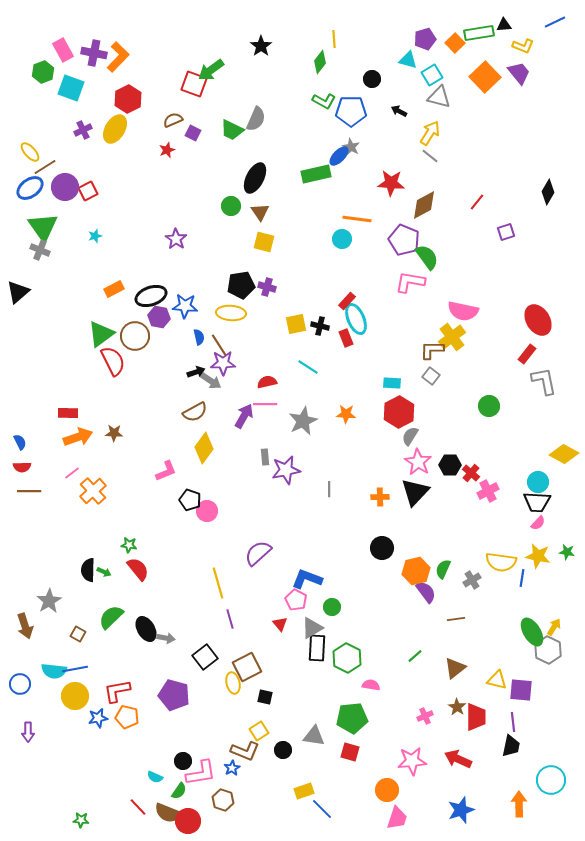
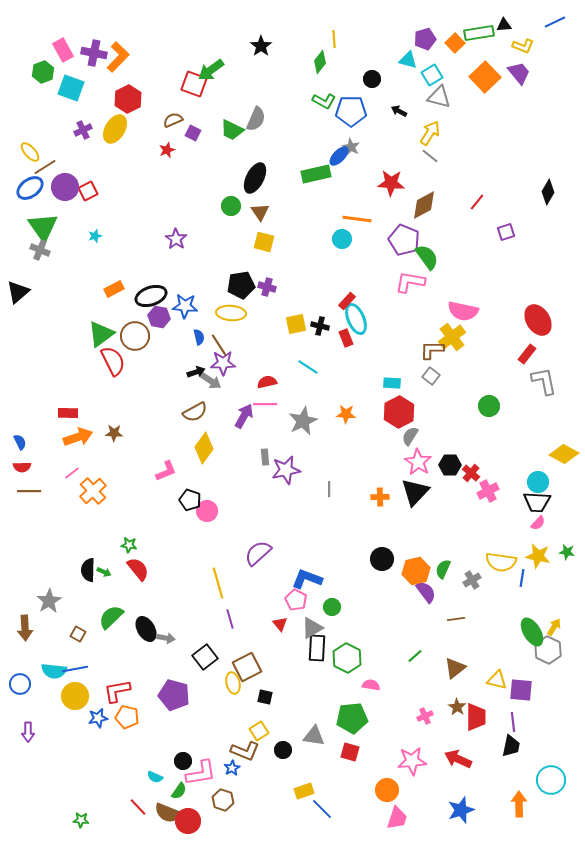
black circle at (382, 548): moved 11 px down
brown arrow at (25, 626): moved 2 px down; rotated 15 degrees clockwise
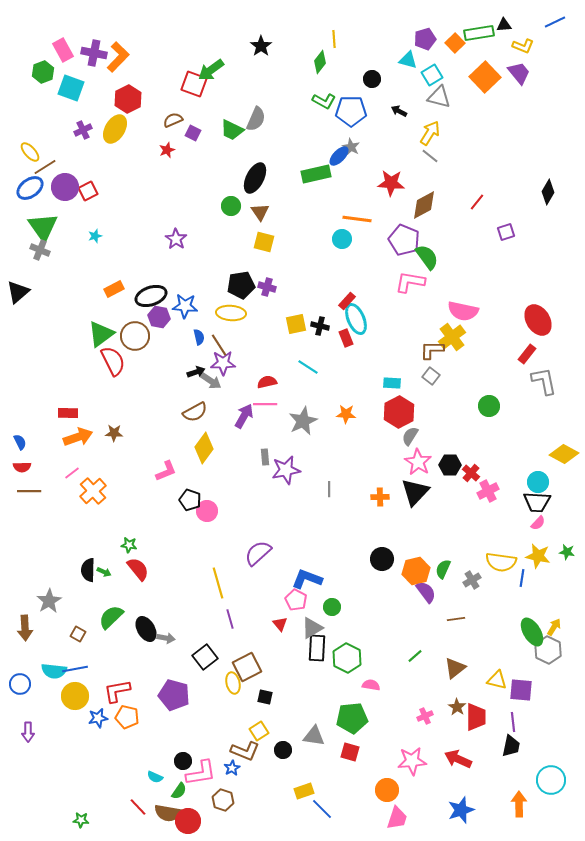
brown semicircle at (168, 813): rotated 12 degrees counterclockwise
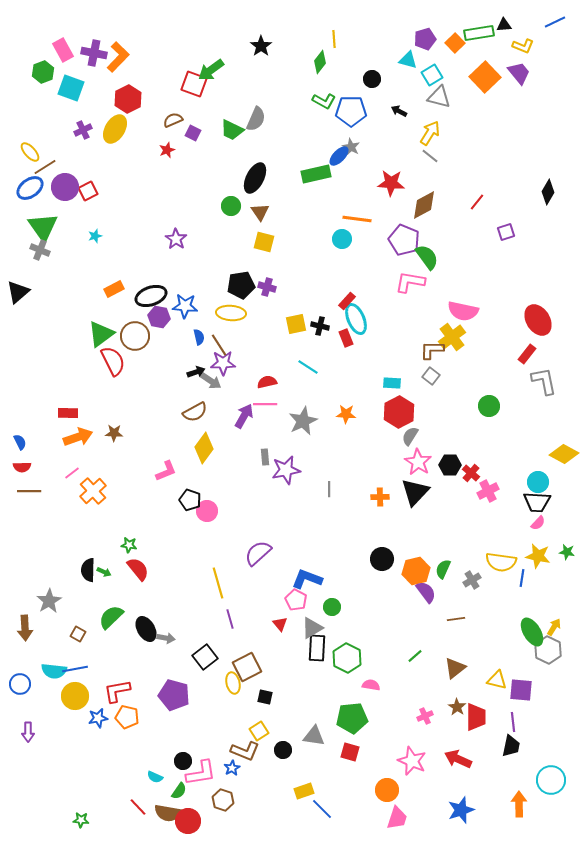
pink star at (412, 761): rotated 28 degrees clockwise
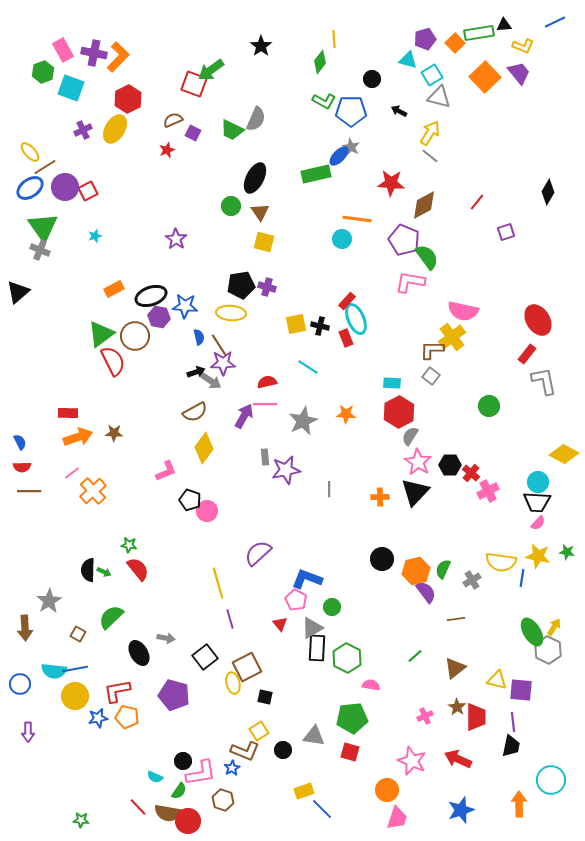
black ellipse at (146, 629): moved 7 px left, 24 px down
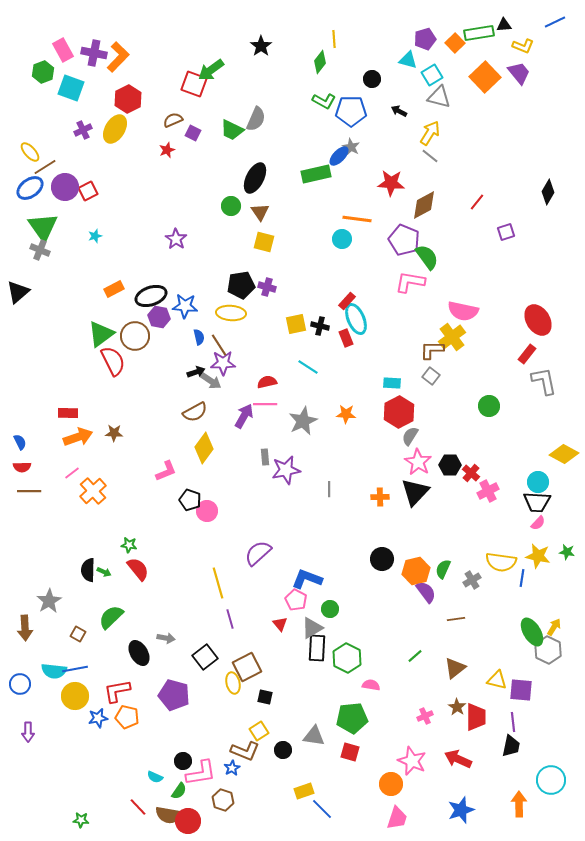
green circle at (332, 607): moved 2 px left, 2 px down
orange circle at (387, 790): moved 4 px right, 6 px up
brown semicircle at (168, 813): moved 1 px right, 2 px down
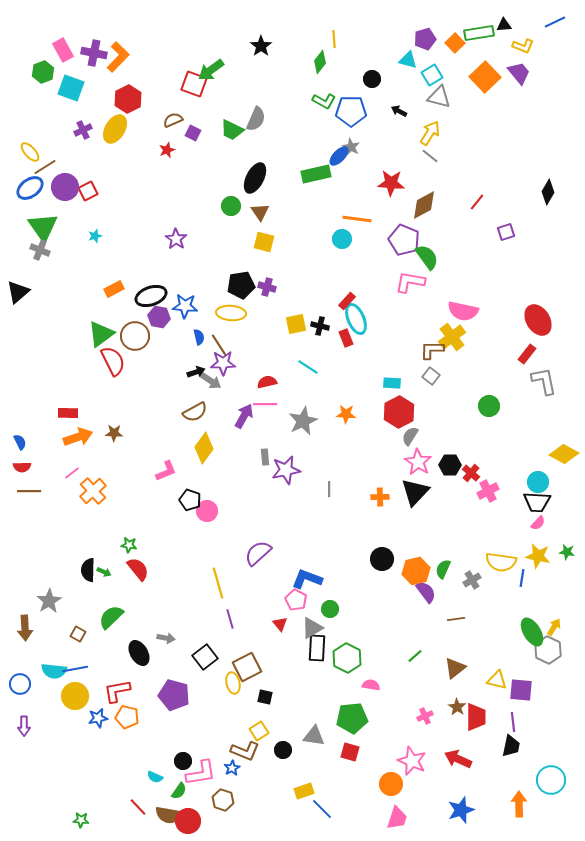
purple arrow at (28, 732): moved 4 px left, 6 px up
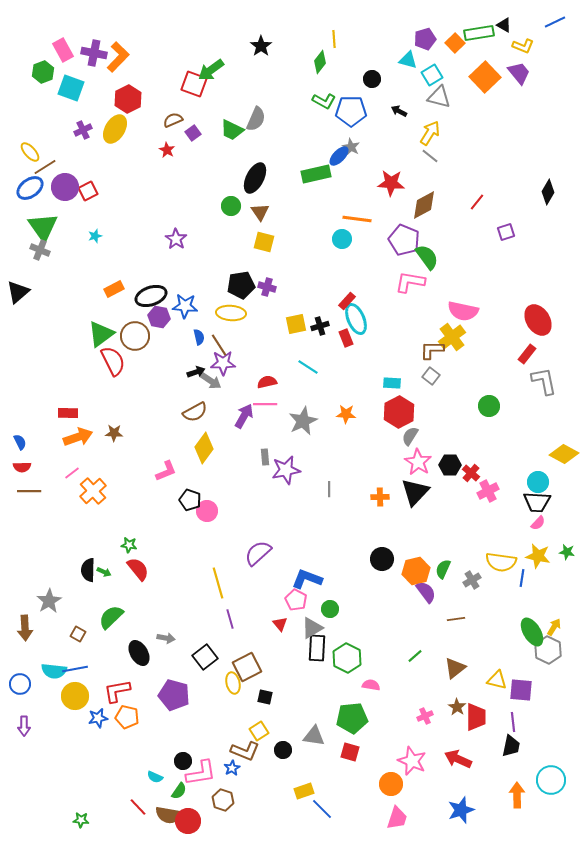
black triangle at (504, 25): rotated 35 degrees clockwise
purple square at (193, 133): rotated 28 degrees clockwise
red star at (167, 150): rotated 21 degrees counterclockwise
black cross at (320, 326): rotated 30 degrees counterclockwise
orange arrow at (519, 804): moved 2 px left, 9 px up
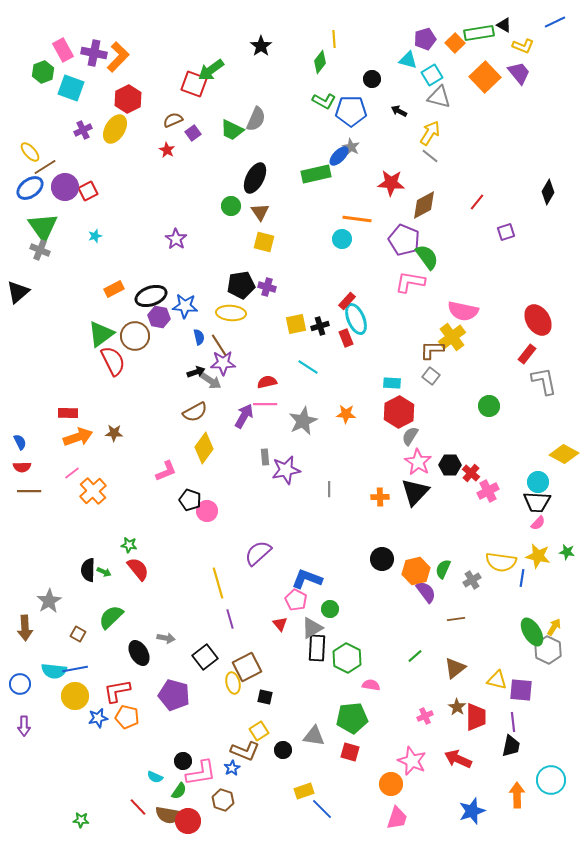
blue star at (461, 810): moved 11 px right, 1 px down
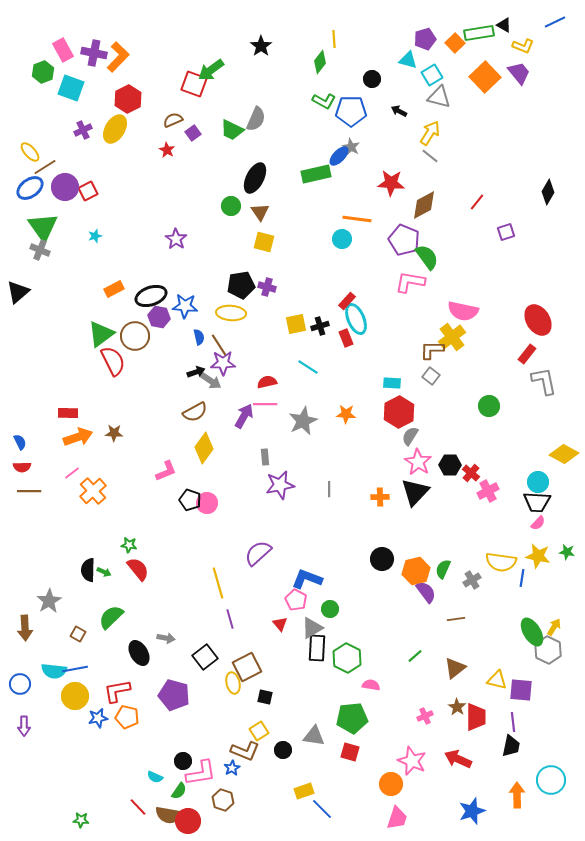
purple star at (286, 470): moved 6 px left, 15 px down
pink circle at (207, 511): moved 8 px up
